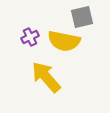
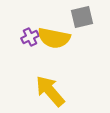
yellow semicircle: moved 10 px left, 3 px up
yellow arrow: moved 4 px right, 14 px down
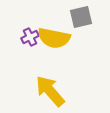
gray square: moved 1 px left
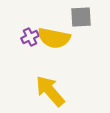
gray square: rotated 10 degrees clockwise
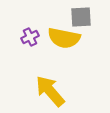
yellow semicircle: moved 10 px right
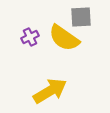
yellow semicircle: rotated 24 degrees clockwise
yellow arrow: rotated 100 degrees clockwise
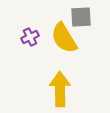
yellow semicircle: rotated 24 degrees clockwise
yellow arrow: moved 10 px right, 2 px up; rotated 60 degrees counterclockwise
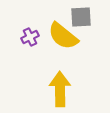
yellow semicircle: moved 1 px left, 2 px up; rotated 20 degrees counterclockwise
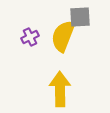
gray square: moved 1 px left
yellow semicircle: rotated 72 degrees clockwise
